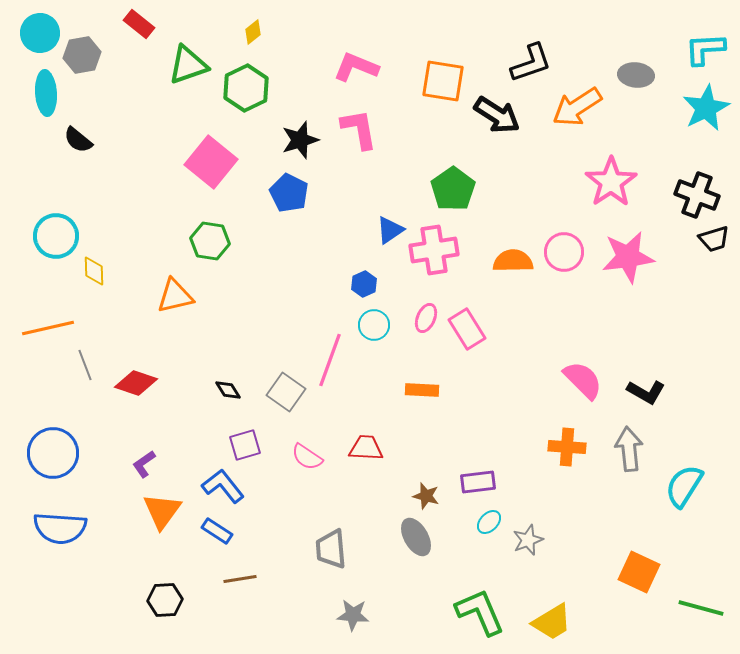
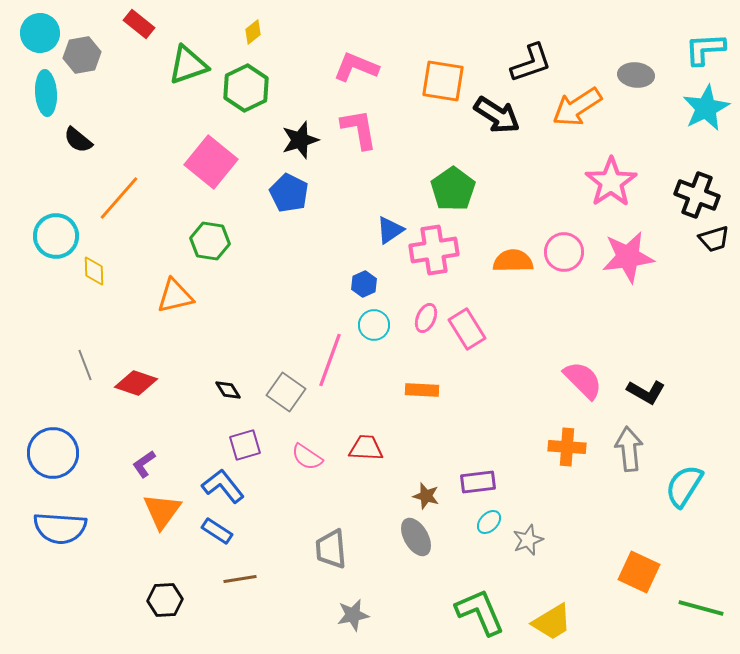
orange line at (48, 328): moved 71 px right, 130 px up; rotated 36 degrees counterclockwise
gray star at (353, 615): rotated 16 degrees counterclockwise
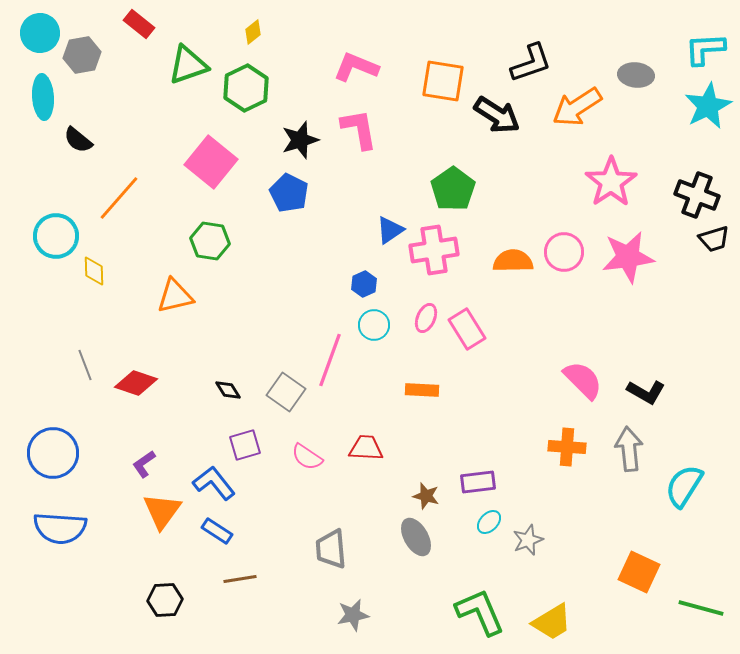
cyan ellipse at (46, 93): moved 3 px left, 4 px down
cyan star at (706, 108): moved 2 px right, 2 px up
blue L-shape at (223, 486): moved 9 px left, 3 px up
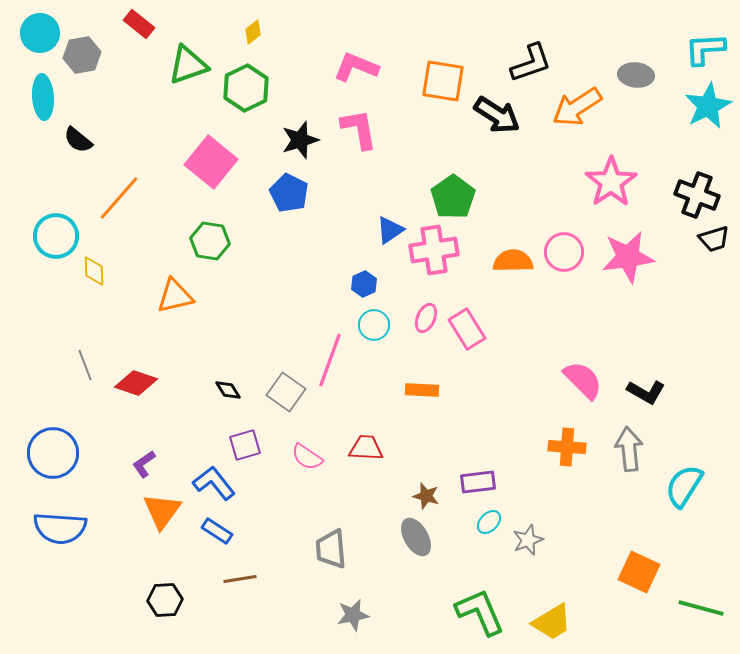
green pentagon at (453, 189): moved 8 px down
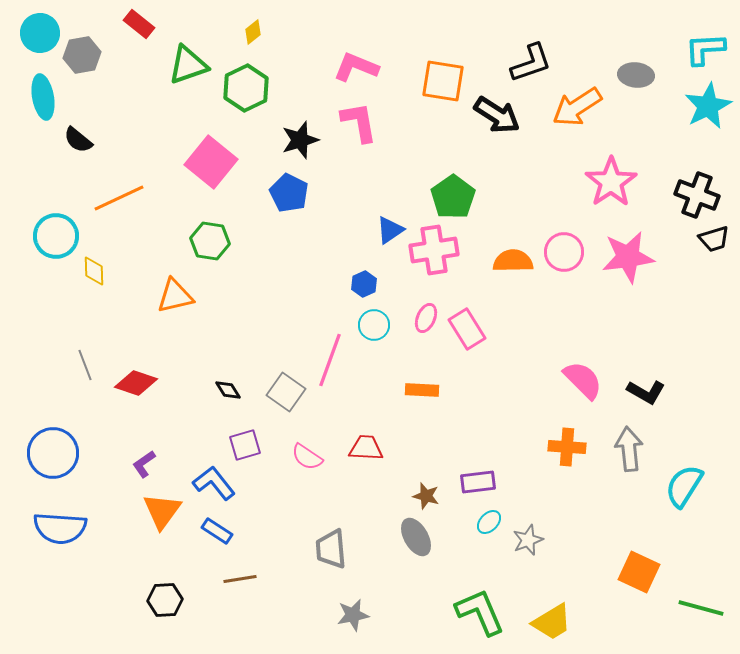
cyan ellipse at (43, 97): rotated 6 degrees counterclockwise
pink L-shape at (359, 129): moved 7 px up
orange line at (119, 198): rotated 24 degrees clockwise
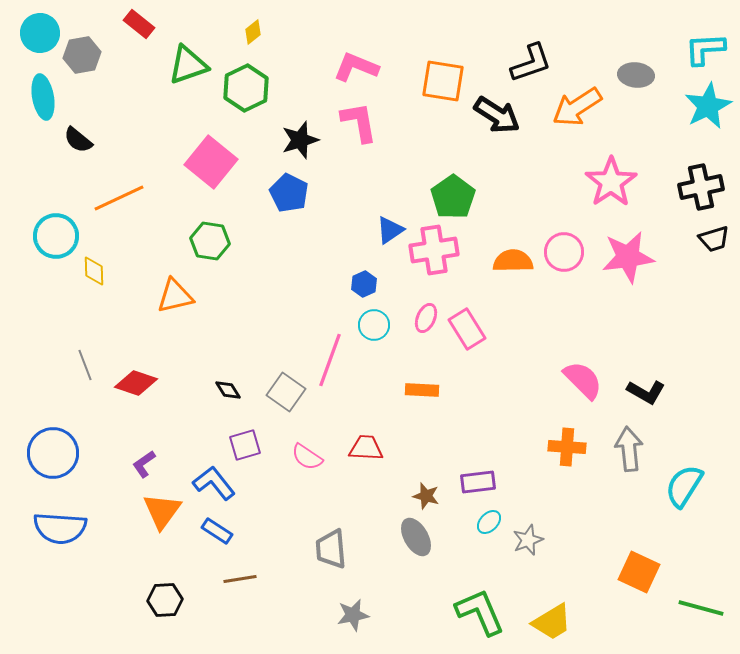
black cross at (697, 195): moved 4 px right, 8 px up; rotated 33 degrees counterclockwise
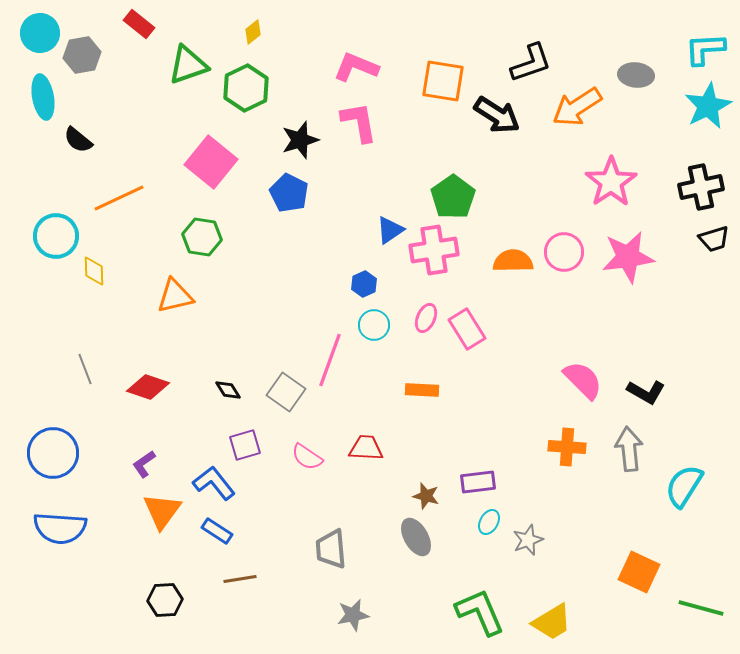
green hexagon at (210, 241): moved 8 px left, 4 px up
gray line at (85, 365): moved 4 px down
red diamond at (136, 383): moved 12 px right, 4 px down
cyan ellipse at (489, 522): rotated 15 degrees counterclockwise
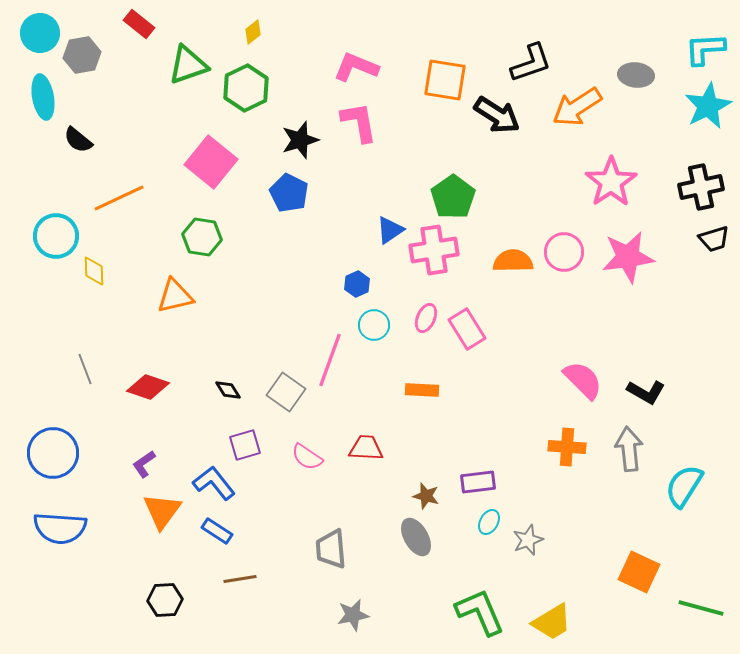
orange square at (443, 81): moved 2 px right, 1 px up
blue hexagon at (364, 284): moved 7 px left
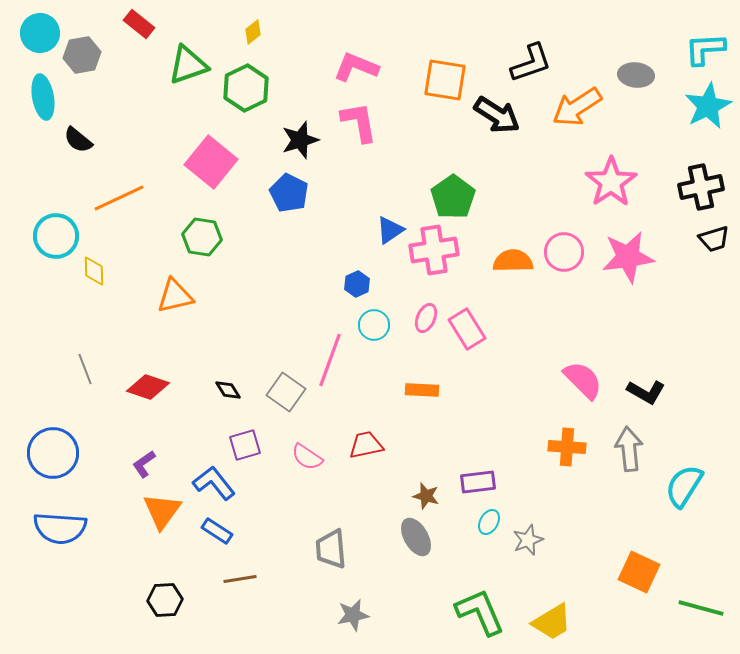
red trapezoid at (366, 448): moved 3 px up; rotated 15 degrees counterclockwise
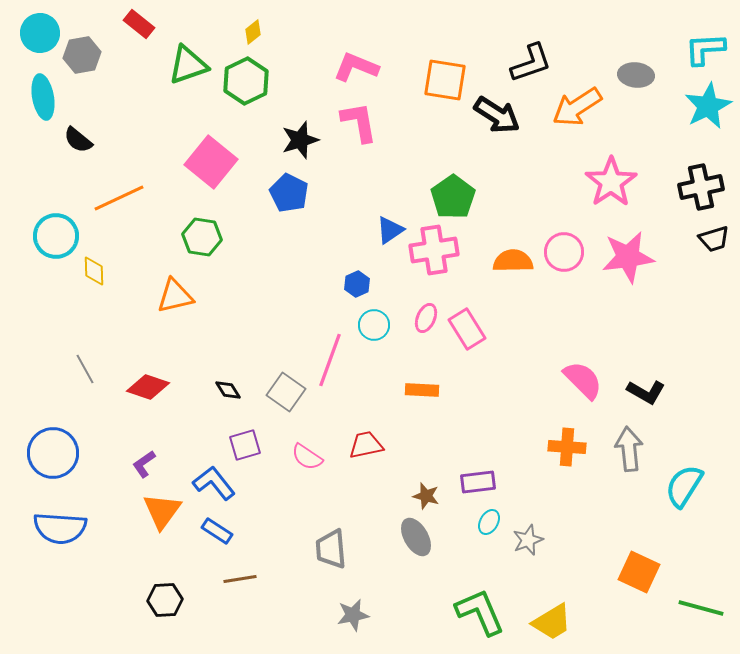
green hexagon at (246, 88): moved 7 px up
gray line at (85, 369): rotated 8 degrees counterclockwise
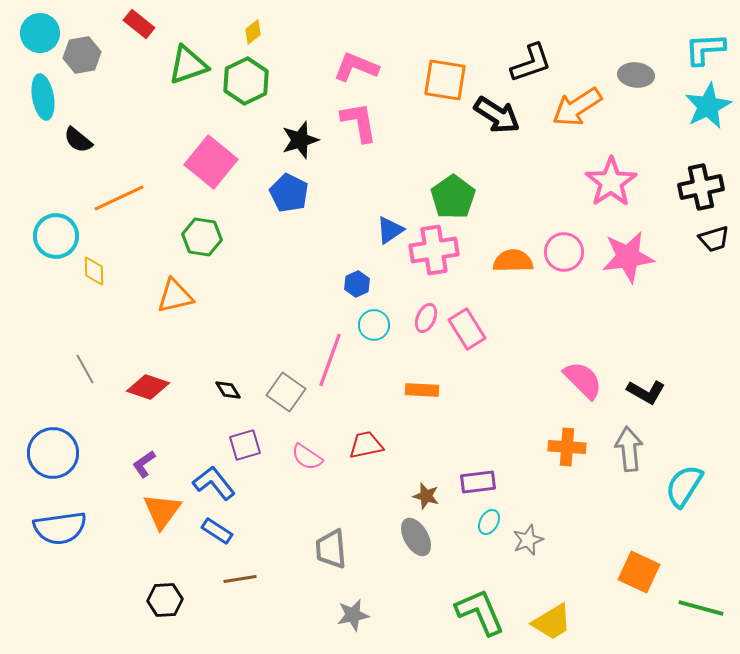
blue semicircle at (60, 528): rotated 12 degrees counterclockwise
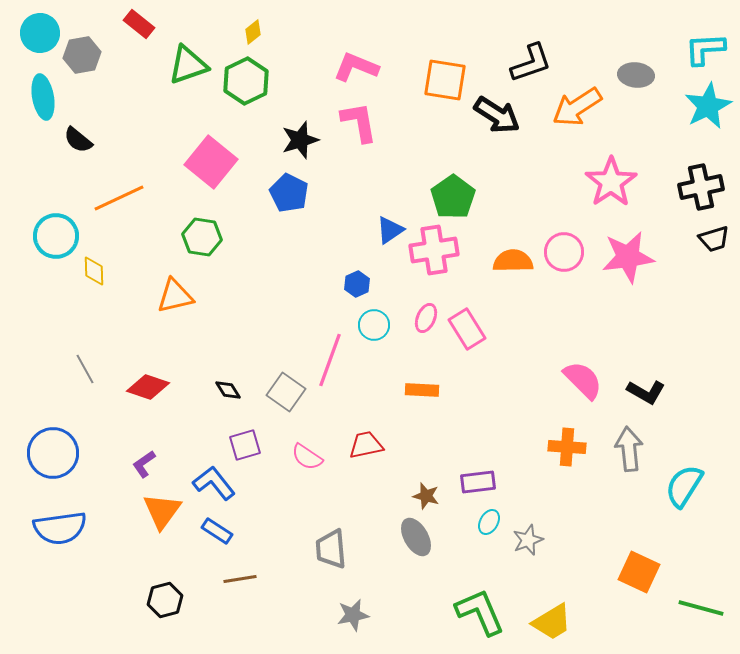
black hexagon at (165, 600): rotated 12 degrees counterclockwise
